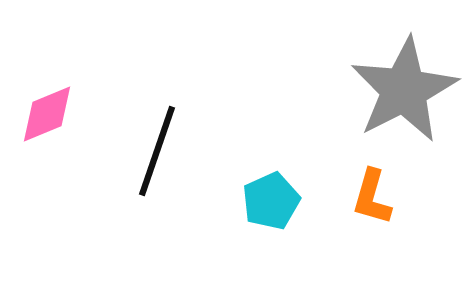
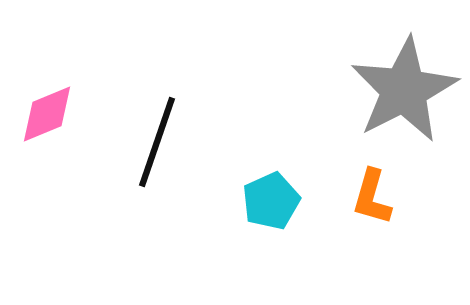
black line: moved 9 px up
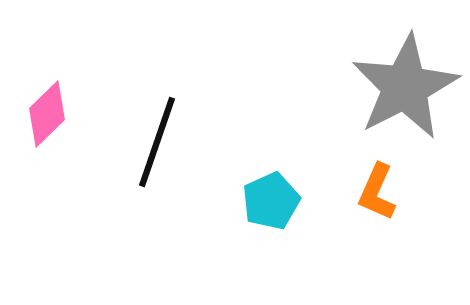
gray star: moved 1 px right, 3 px up
pink diamond: rotated 22 degrees counterclockwise
orange L-shape: moved 5 px right, 5 px up; rotated 8 degrees clockwise
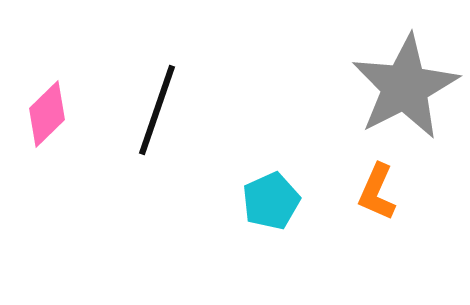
black line: moved 32 px up
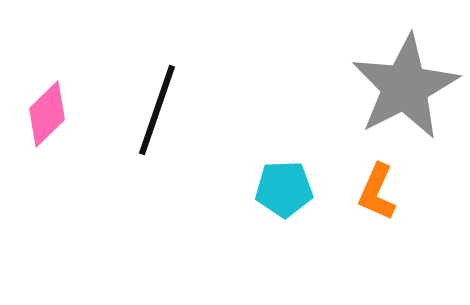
cyan pentagon: moved 13 px right, 12 px up; rotated 22 degrees clockwise
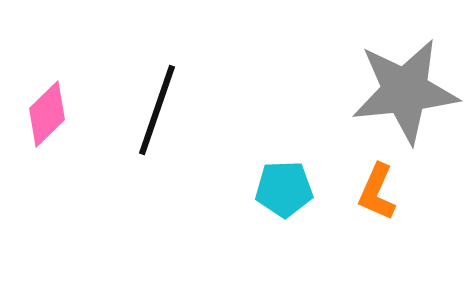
gray star: moved 4 px down; rotated 21 degrees clockwise
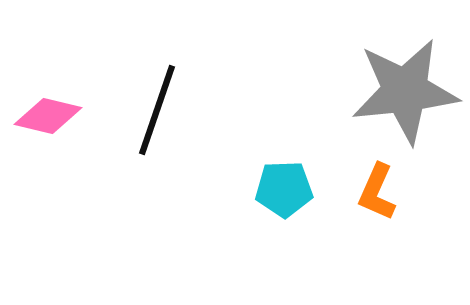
pink diamond: moved 1 px right, 2 px down; rotated 58 degrees clockwise
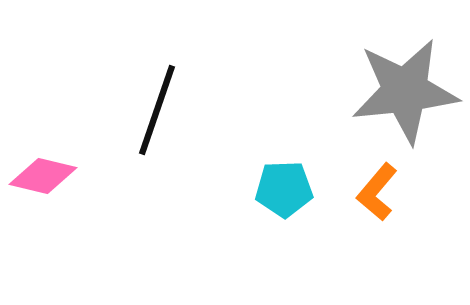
pink diamond: moved 5 px left, 60 px down
orange L-shape: rotated 16 degrees clockwise
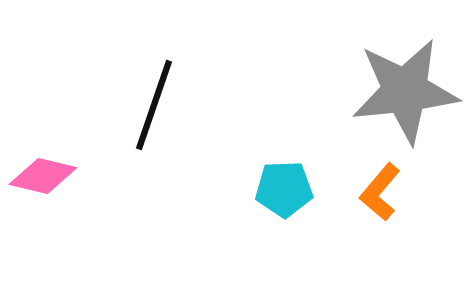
black line: moved 3 px left, 5 px up
orange L-shape: moved 3 px right
